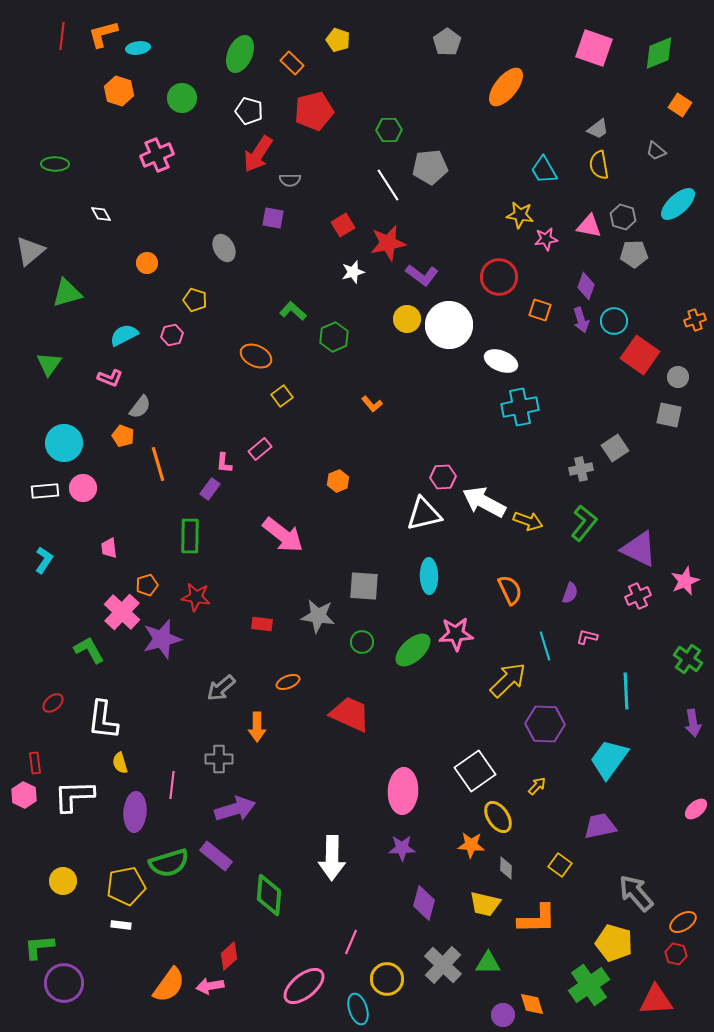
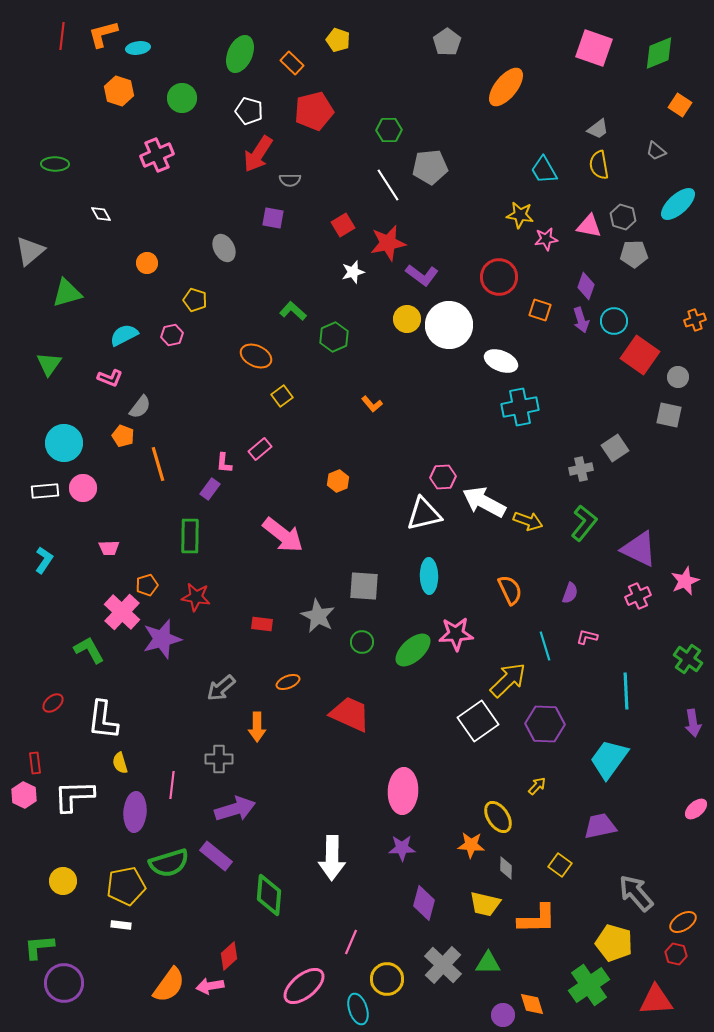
pink trapezoid at (109, 548): rotated 85 degrees counterclockwise
gray star at (318, 616): rotated 20 degrees clockwise
white square at (475, 771): moved 3 px right, 50 px up
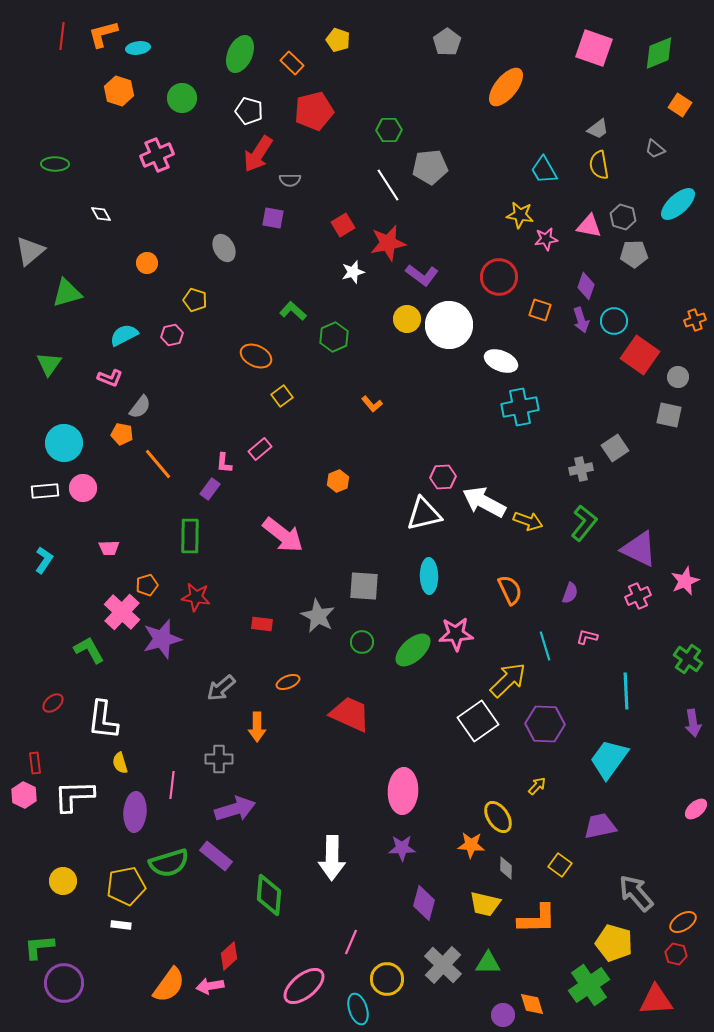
gray trapezoid at (656, 151): moved 1 px left, 2 px up
orange pentagon at (123, 436): moved 1 px left, 2 px up; rotated 10 degrees counterclockwise
orange line at (158, 464): rotated 24 degrees counterclockwise
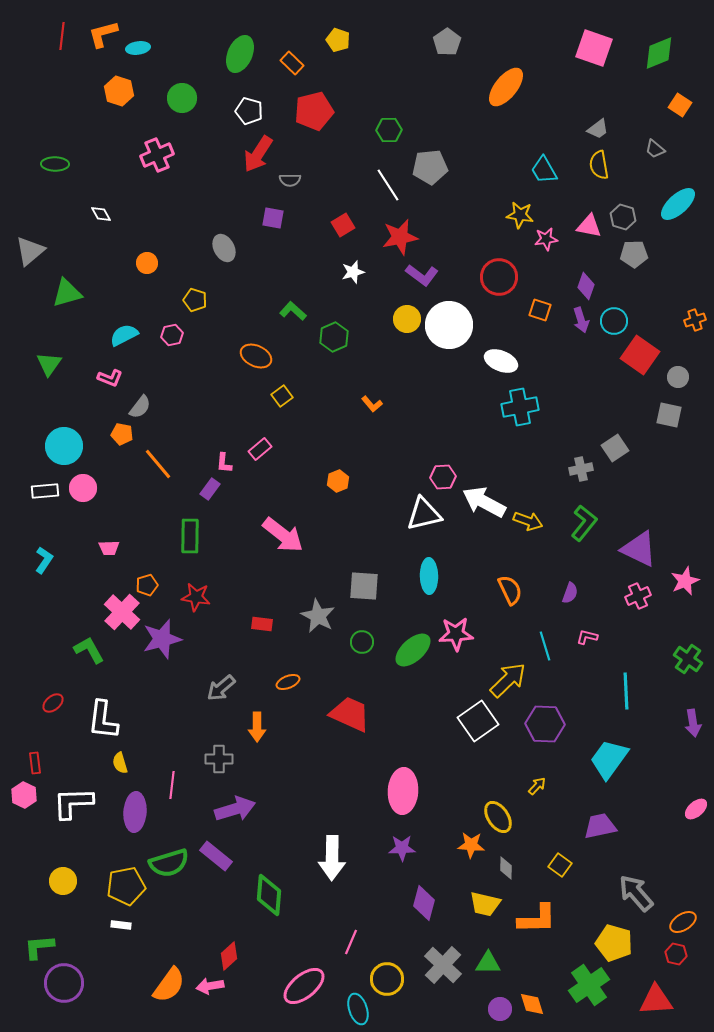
red star at (388, 243): moved 12 px right, 6 px up
cyan circle at (64, 443): moved 3 px down
white L-shape at (74, 796): moved 1 px left, 7 px down
purple circle at (503, 1015): moved 3 px left, 6 px up
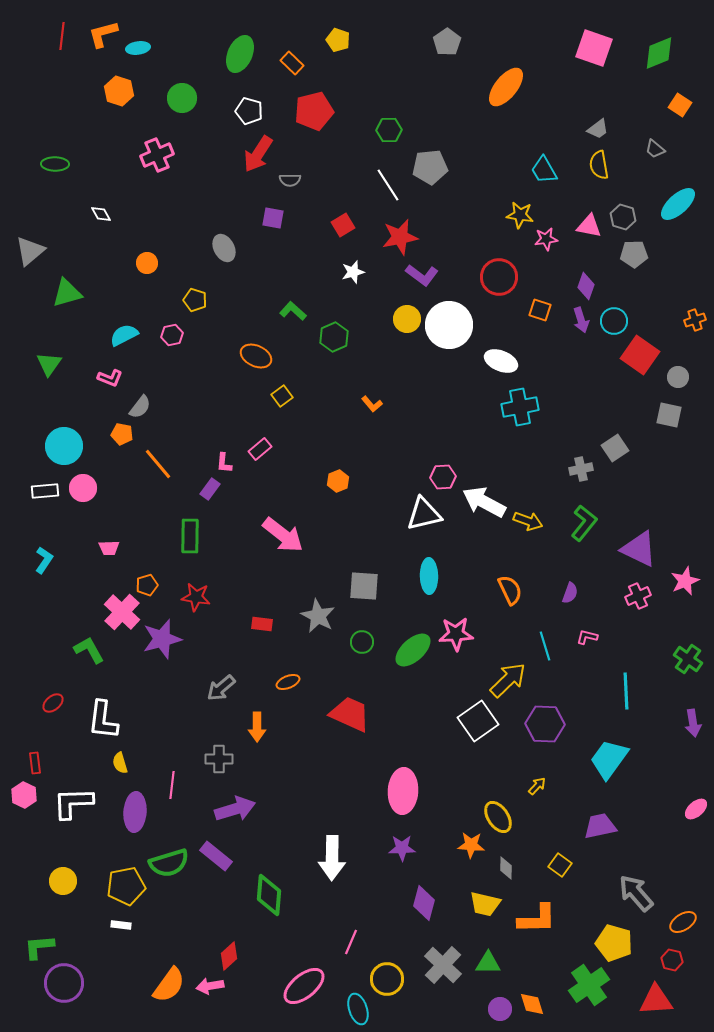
red hexagon at (676, 954): moved 4 px left, 6 px down
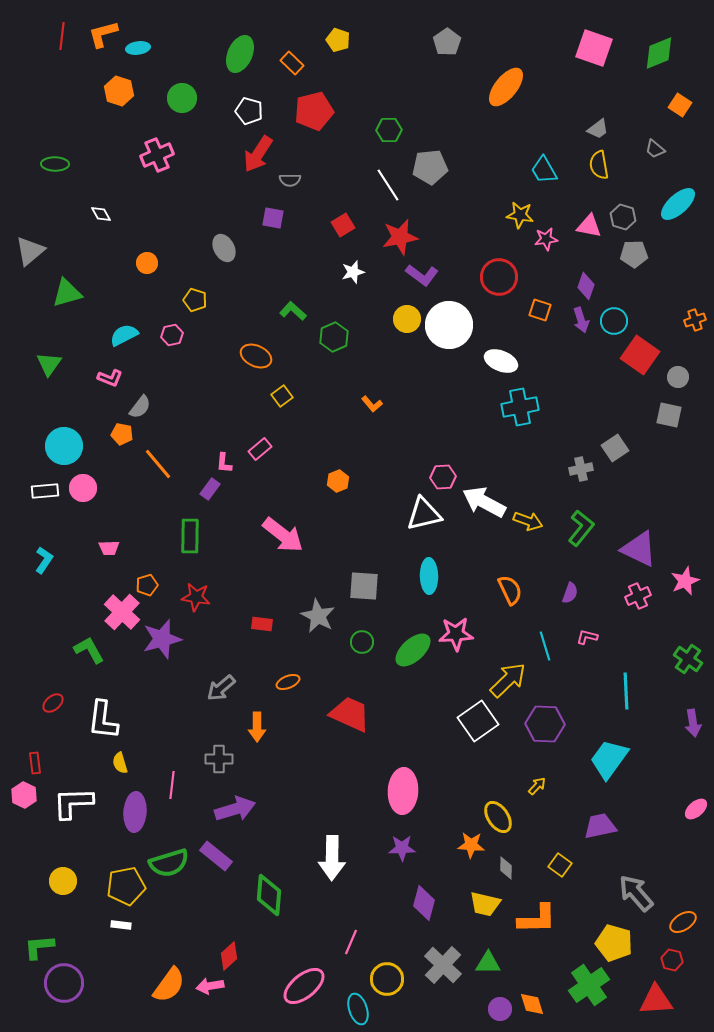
green L-shape at (584, 523): moved 3 px left, 5 px down
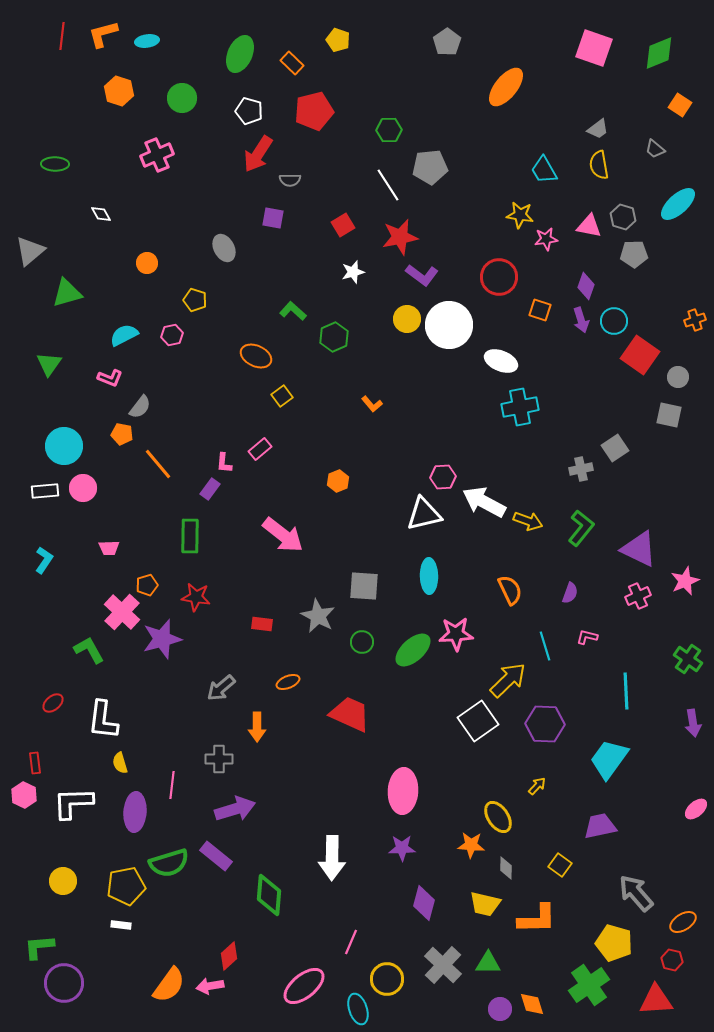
cyan ellipse at (138, 48): moved 9 px right, 7 px up
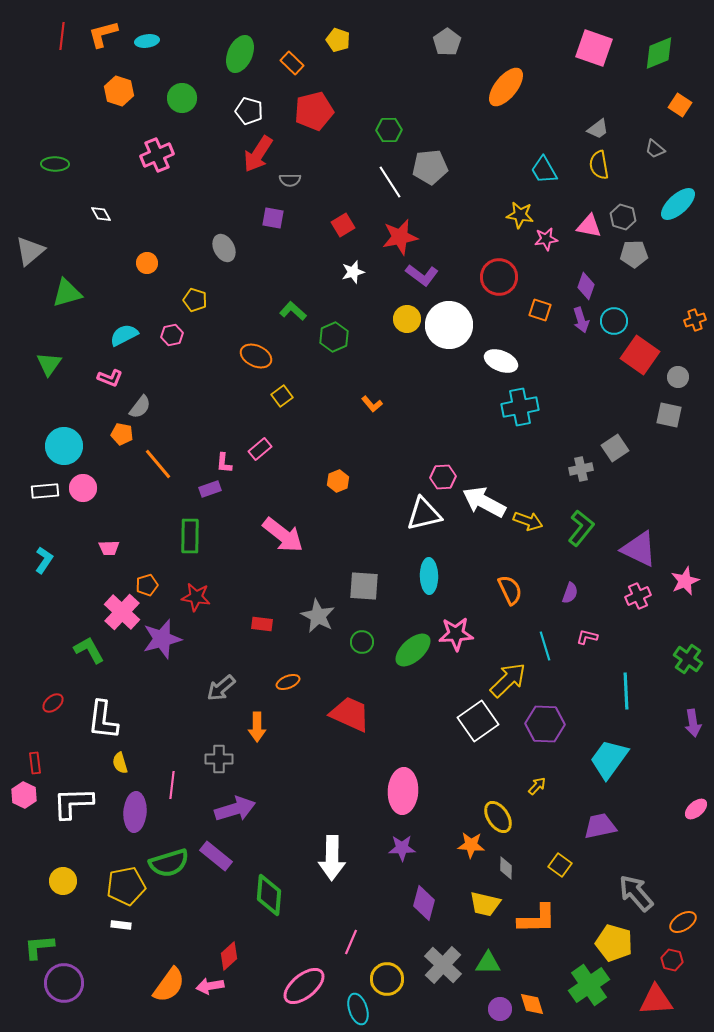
white line at (388, 185): moved 2 px right, 3 px up
purple rectangle at (210, 489): rotated 35 degrees clockwise
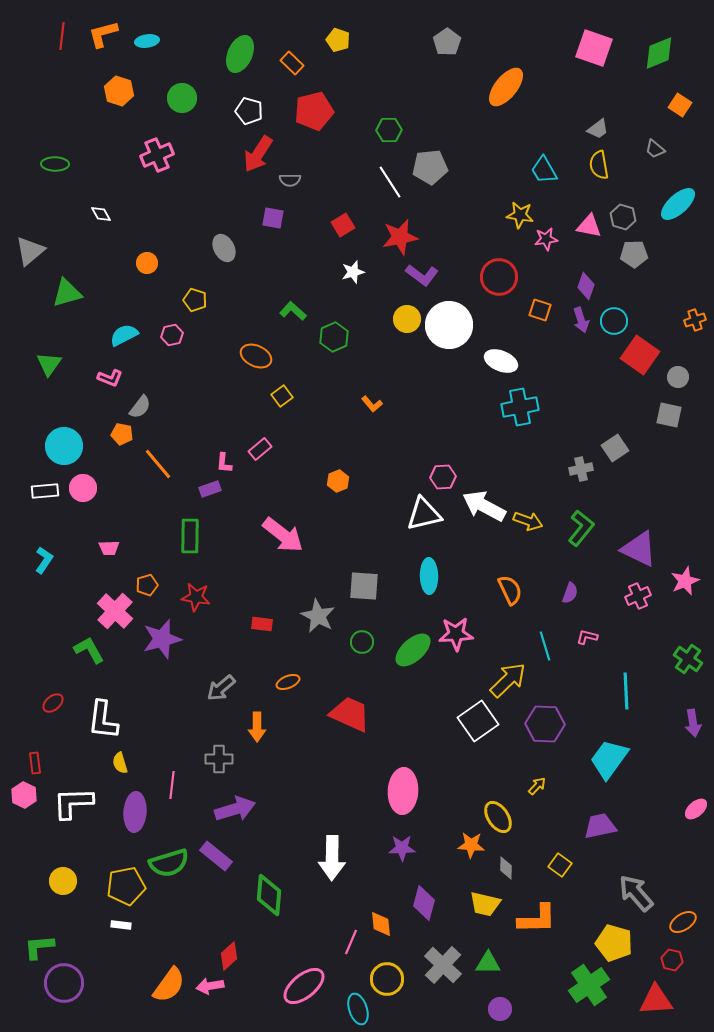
white arrow at (484, 502): moved 4 px down
pink cross at (122, 612): moved 7 px left, 1 px up
orange diamond at (532, 1004): moved 151 px left, 80 px up; rotated 12 degrees clockwise
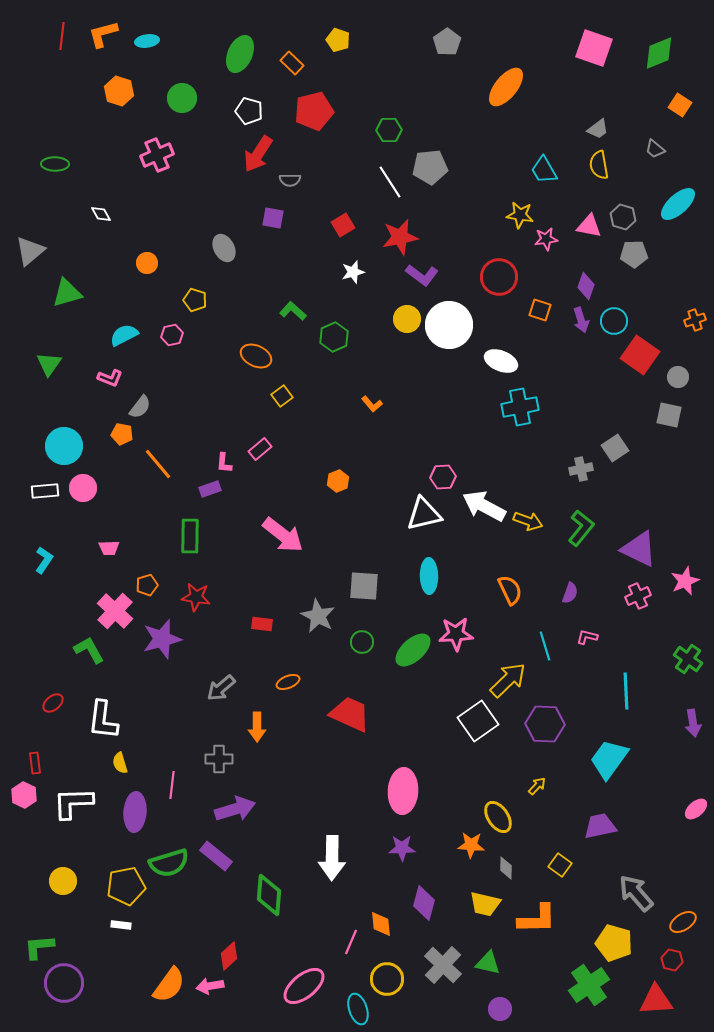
green triangle at (488, 963): rotated 12 degrees clockwise
